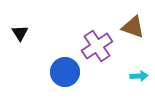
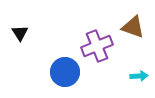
purple cross: rotated 12 degrees clockwise
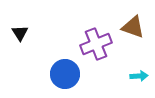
purple cross: moved 1 px left, 2 px up
blue circle: moved 2 px down
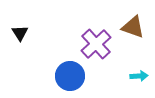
purple cross: rotated 20 degrees counterclockwise
blue circle: moved 5 px right, 2 px down
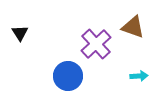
blue circle: moved 2 px left
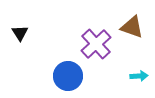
brown triangle: moved 1 px left
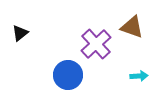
black triangle: rotated 24 degrees clockwise
blue circle: moved 1 px up
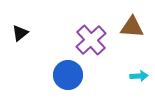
brown triangle: rotated 15 degrees counterclockwise
purple cross: moved 5 px left, 4 px up
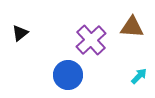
cyan arrow: rotated 42 degrees counterclockwise
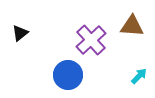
brown triangle: moved 1 px up
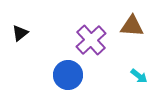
cyan arrow: rotated 84 degrees clockwise
